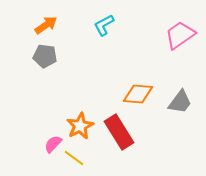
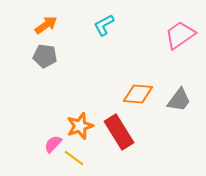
gray trapezoid: moved 1 px left, 2 px up
orange star: rotated 8 degrees clockwise
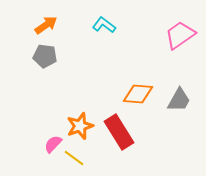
cyan L-shape: rotated 65 degrees clockwise
gray trapezoid: rotated 8 degrees counterclockwise
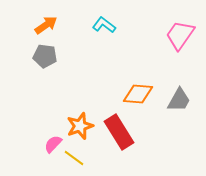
pink trapezoid: rotated 20 degrees counterclockwise
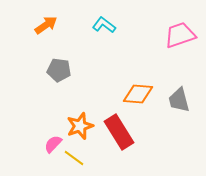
pink trapezoid: rotated 36 degrees clockwise
gray pentagon: moved 14 px right, 14 px down
gray trapezoid: rotated 136 degrees clockwise
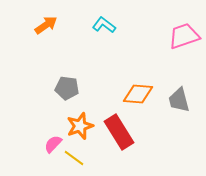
pink trapezoid: moved 4 px right, 1 px down
gray pentagon: moved 8 px right, 18 px down
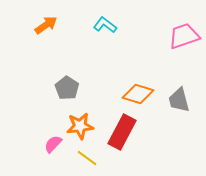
cyan L-shape: moved 1 px right
gray pentagon: rotated 25 degrees clockwise
orange diamond: rotated 12 degrees clockwise
orange star: rotated 12 degrees clockwise
red rectangle: moved 3 px right; rotated 60 degrees clockwise
yellow line: moved 13 px right
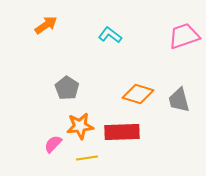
cyan L-shape: moved 5 px right, 10 px down
red rectangle: rotated 60 degrees clockwise
yellow line: rotated 45 degrees counterclockwise
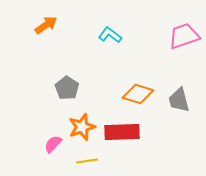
orange star: moved 2 px right, 1 px down; rotated 12 degrees counterclockwise
yellow line: moved 3 px down
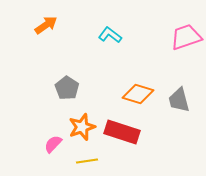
pink trapezoid: moved 2 px right, 1 px down
red rectangle: rotated 20 degrees clockwise
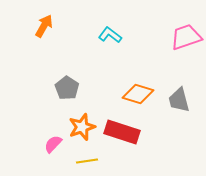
orange arrow: moved 2 px left, 1 px down; rotated 25 degrees counterclockwise
